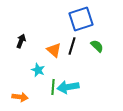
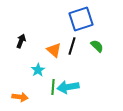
cyan star: rotated 16 degrees clockwise
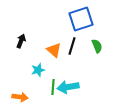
green semicircle: rotated 24 degrees clockwise
cyan star: rotated 16 degrees clockwise
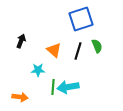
black line: moved 6 px right, 5 px down
cyan star: rotated 16 degrees clockwise
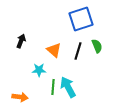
cyan star: moved 1 px right
cyan arrow: rotated 70 degrees clockwise
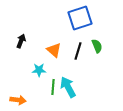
blue square: moved 1 px left, 1 px up
orange arrow: moved 2 px left, 3 px down
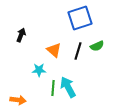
black arrow: moved 6 px up
green semicircle: rotated 88 degrees clockwise
green line: moved 1 px down
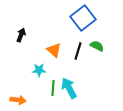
blue square: moved 3 px right; rotated 20 degrees counterclockwise
green semicircle: rotated 128 degrees counterclockwise
cyan arrow: moved 1 px right, 1 px down
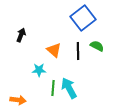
black line: rotated 18 degrees counterclockwise
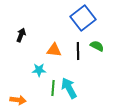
orange triangle: rotated 35 degrees counterclockwise
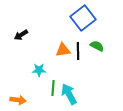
black arrow: rotated 144 degrees counterclockwise
orange triangle: moved 9 px right; rotated 14 degrees counterclockwise
cyan arrow: moved 6 px down
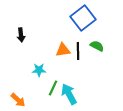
black arrow: rotated 64 degrees counterclockwise
green line: rotated 21 degrees clockwise
orange arrow: rotated 35 degrees clockwise
